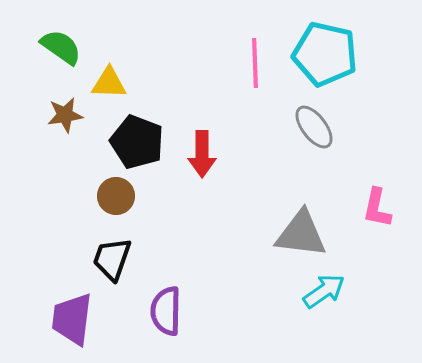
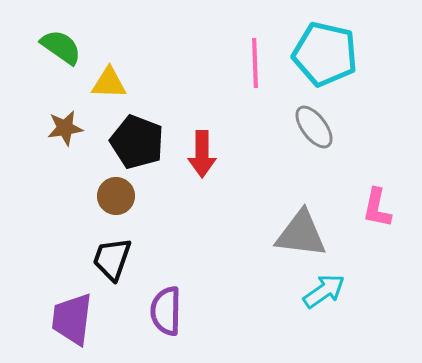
brown star: moved 13 px down
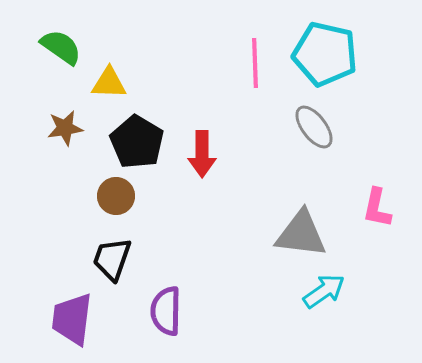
black pentagon: rotated 10 degrees clockwise
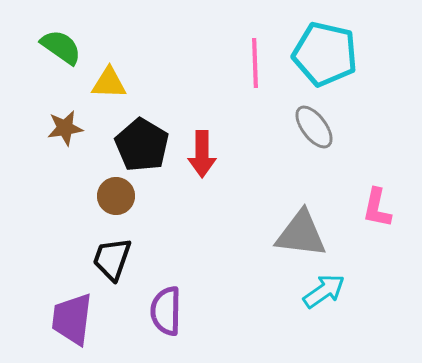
black pentagon: moved 5 px right, 3 px down
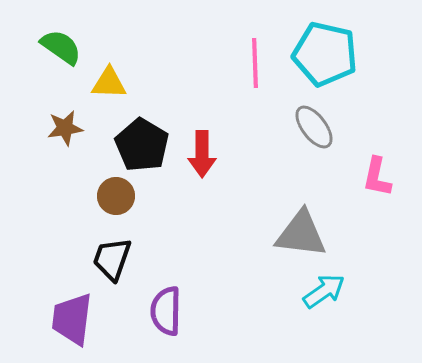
pink L-shape: moved 31 px up
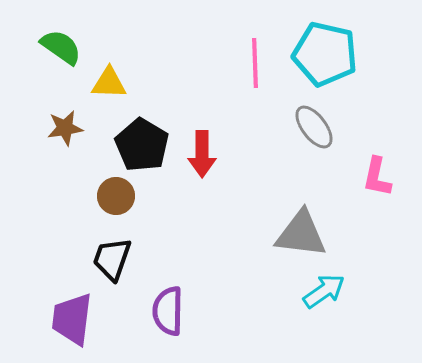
purple semicircle: moved 2 px right
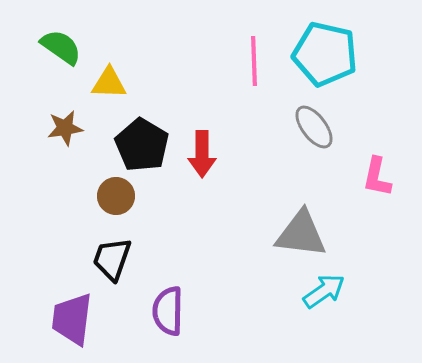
pink line: moved 1 px left, 2 px up
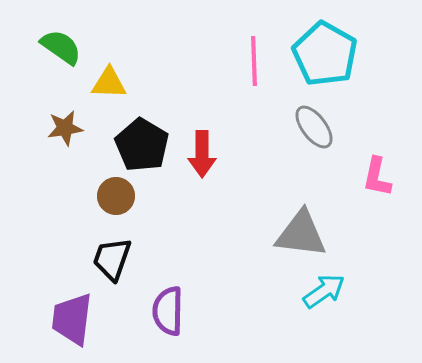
cyan pentagon: rotated 16 degrees clockwise
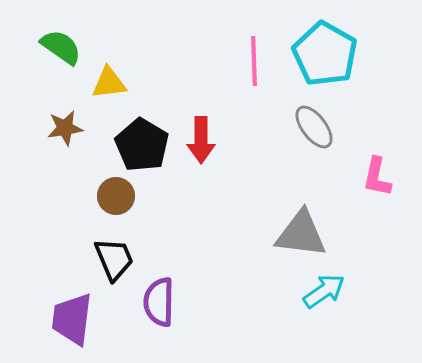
yellow triangle: rotated 9 degrees counterclockwise
red arrow: moved 1 px left, 14 px up
black trapezoid: moved 2 px right; rotated 138 degrees clockwise
purple semicircle: moved 9 px left, 9 px up
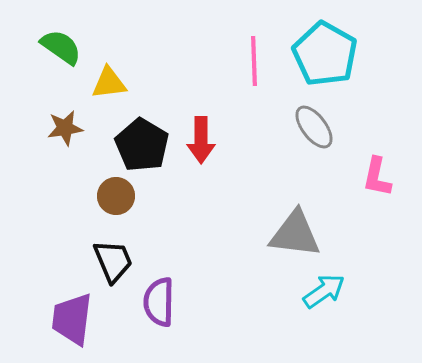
gray triangle: moved 6 px left
black trapezoid: moved 1 px left, 2 px down
